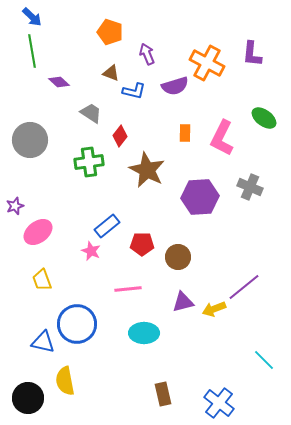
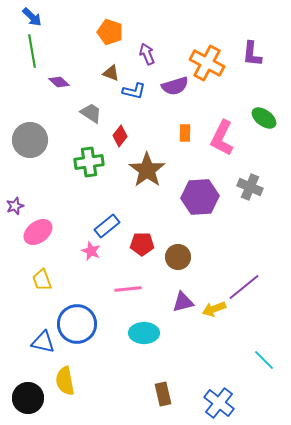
brown star: rotated 9 degrees clockwise
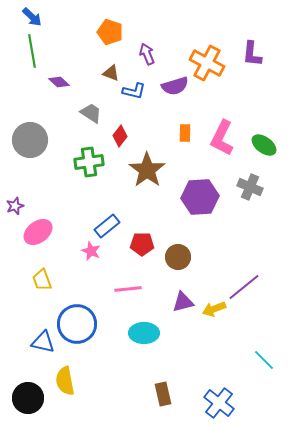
green ellipse: moved 27 px down
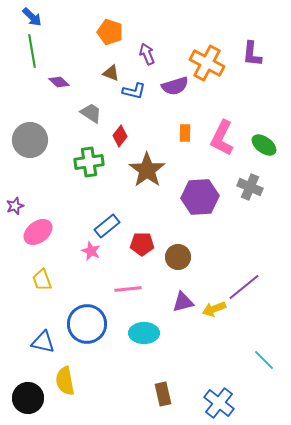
blue circle: moved 10 px right
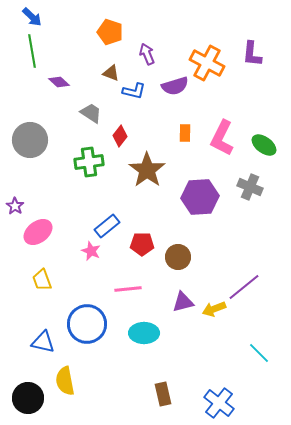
purple star: rotated 18 degrees counterclockwise
cyan line: moved 5 px left, 7 px up
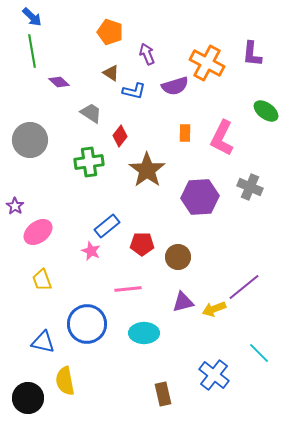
brown triangle: rotated 12 degrees clockwise
green ellipse: moved 2 px right, 34 px up
blue cross: moved 5 px left, 28 px up
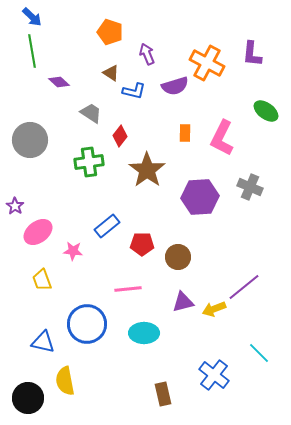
pink star: moved 18 px left; rotated 18 degrees counterclockwise
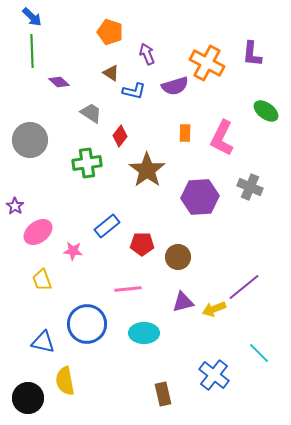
green line: rotated 8 degrees clockwise
green cross: moved 2 px left, 1 px down
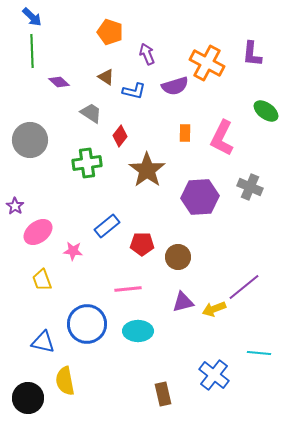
brown triangle: moved 5 px left, 4 px down
cyan ellipse: moved 6 px left, 2 px up
cyan line: rotated 40 degrees counterclockwise
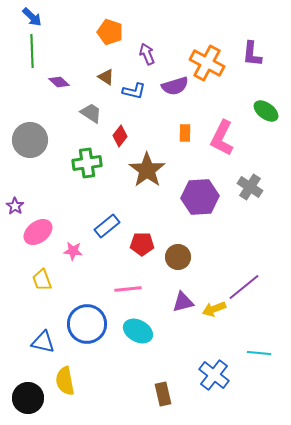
gray cross: rotated 10 degrees clockwise
cyan ellipse: rotated 28 degrees clockwise
